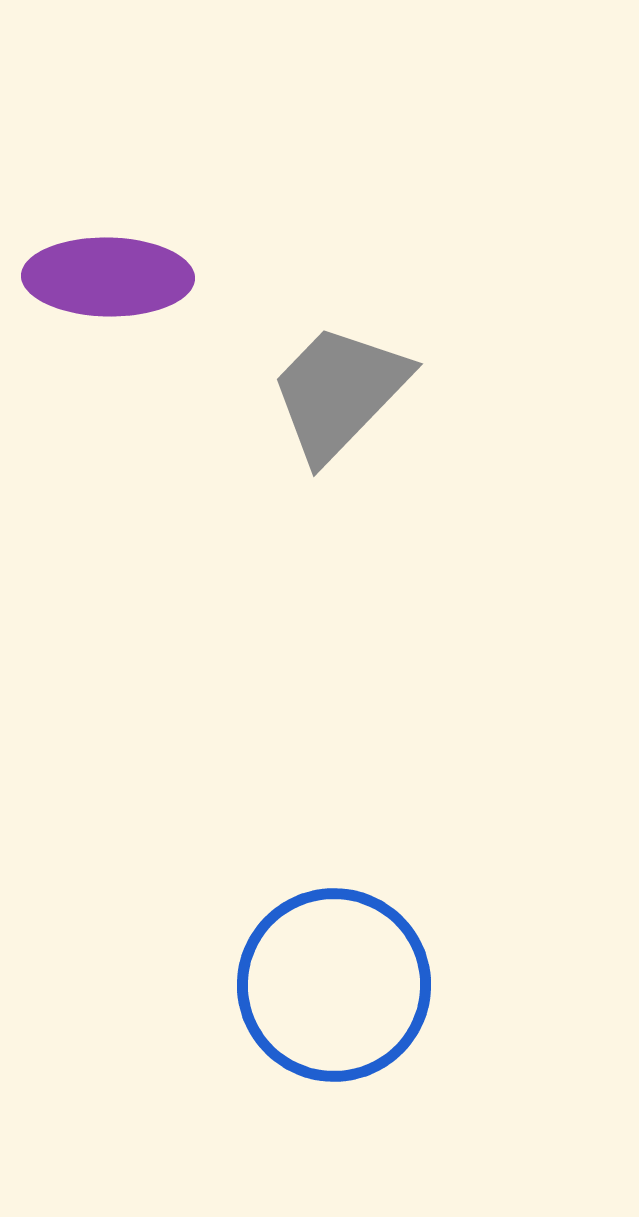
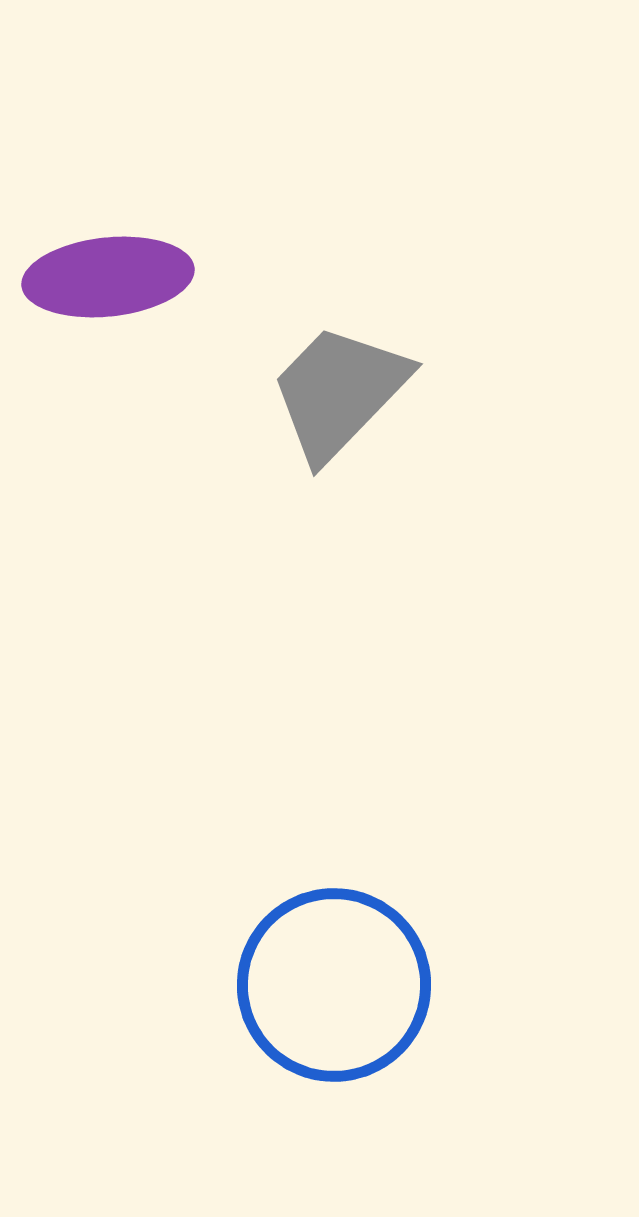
purple ellipse: rotated 7 degrees counterclockwise
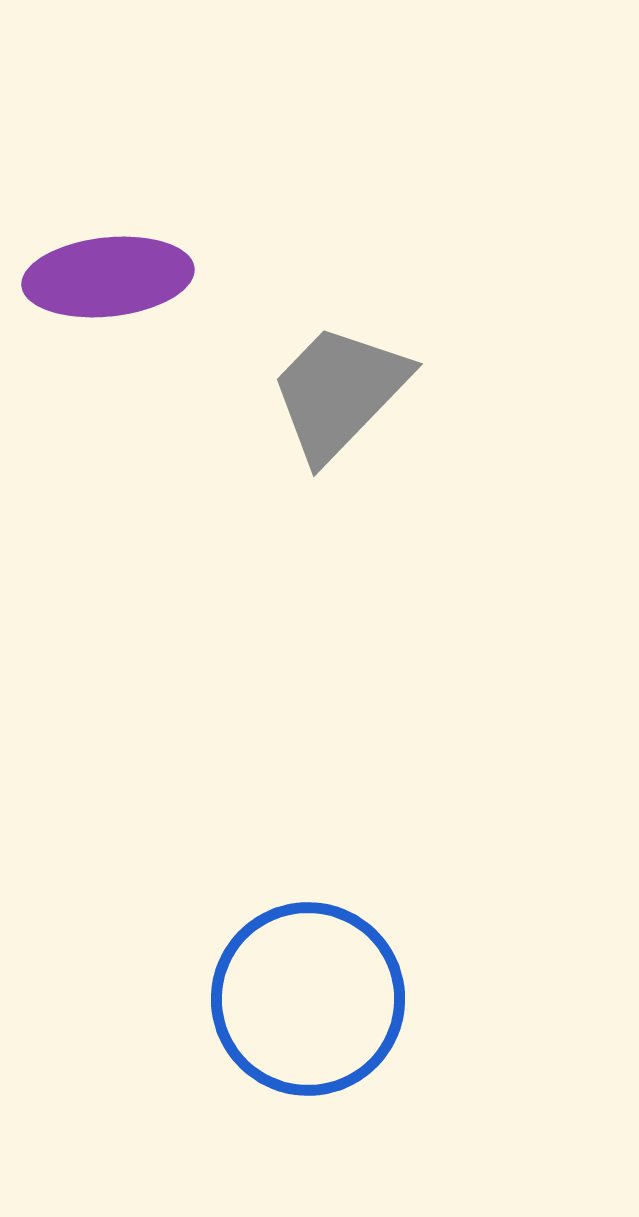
blue circle: moved 26 px left, 14 px down
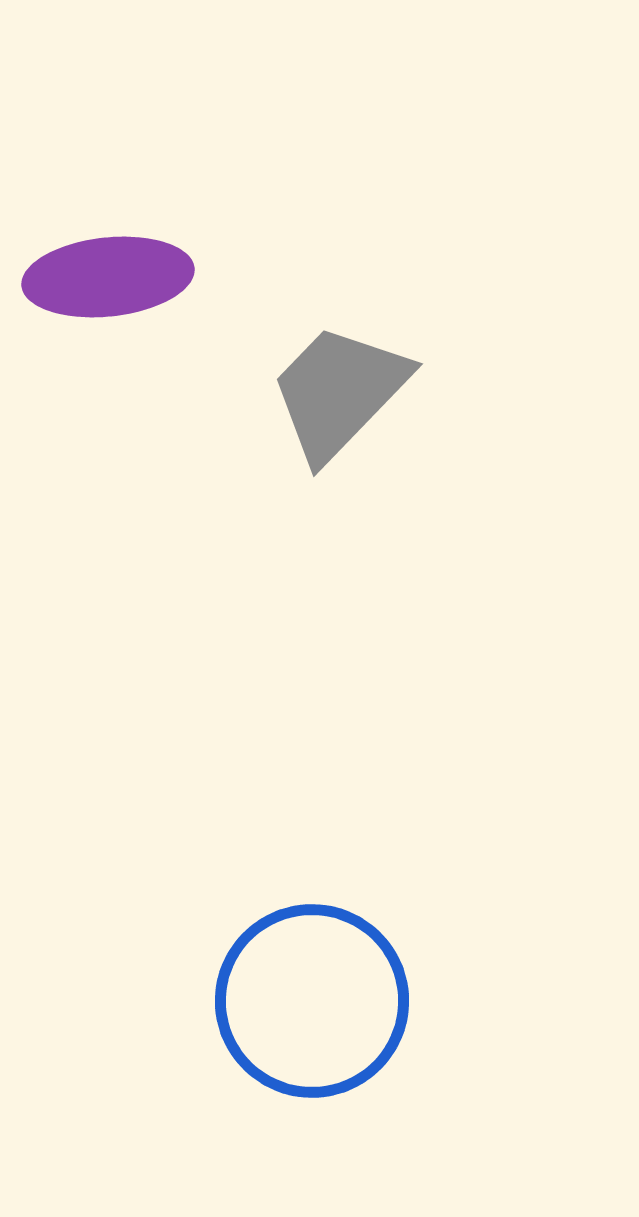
blue circle: moved 4 px right, 2 px down
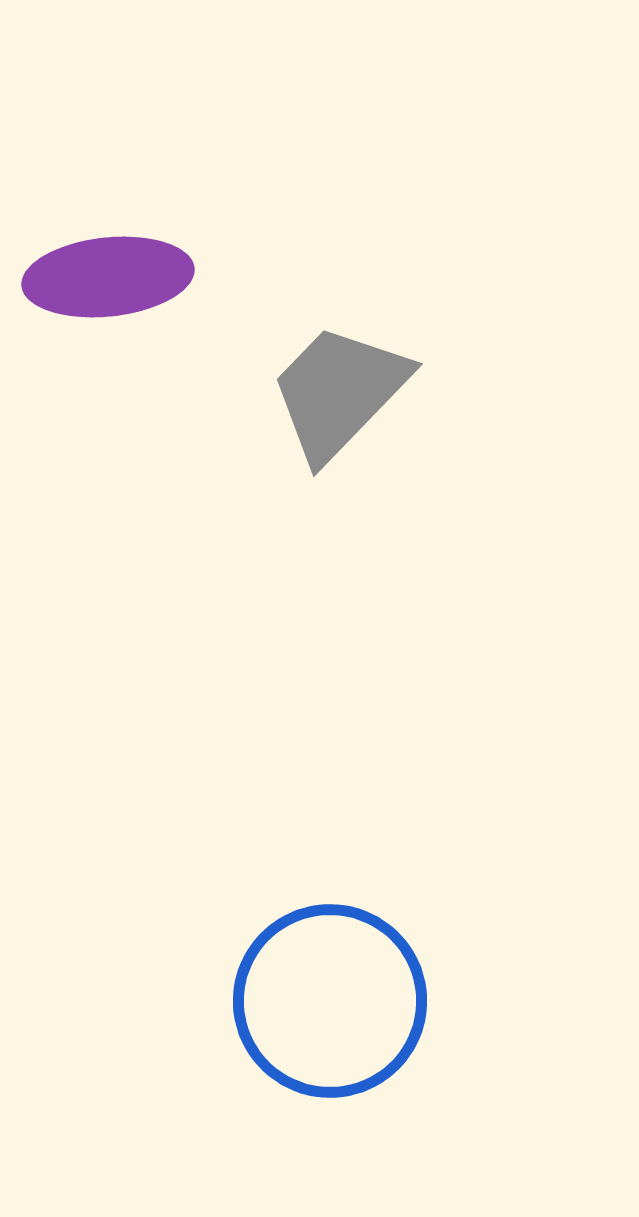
blue circle: moved 18 px right
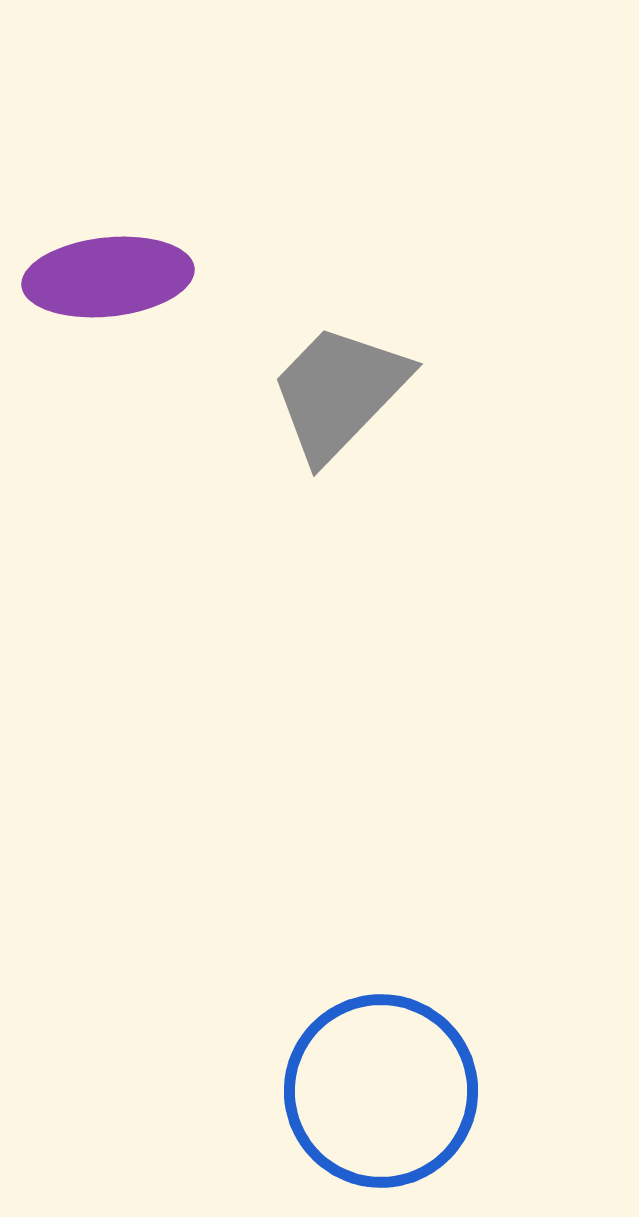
blue circle: moved 51 px right, 90 px down
